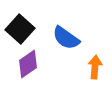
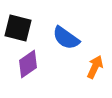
black square: moved 2 px left, 1 px up; rotated 28 degrees counterclockwise
orange arrow: rotated 20 degrees clockwise
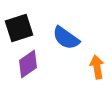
black square: moved 1 px right; rotated 32 degrees counterclockwise
orange arrow: moved 2 px right; rotated 35 degrees counterclockwise
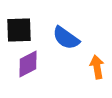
black square: moved 2 px down; rotated 16 degrees clockwise
purple diamond: rotated 8 degrees clockwise
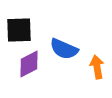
blue semicircle: moved 2 px left, 11 px down; rotated 12 degrees counterclockwise
purple diamond: moved 1 px right
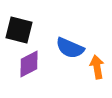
black square: rotated 16 degrees clockwise
blue semicircle: moved 6 px right, 1 px up
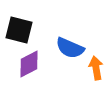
orange arrow: moved 1 px left, 1 px down
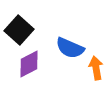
black square: rotated 28 degrees clockwise
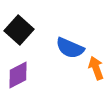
purple diamond: moved 11 px left, 11 px down
orange arrow: rotated 10 degrees counterclockwise
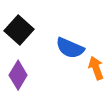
purple diamond: rotated 32 degrees counterclockwise
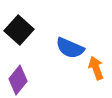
purple diamond: moved 5 px down; rotated 8 degrees clockwise
